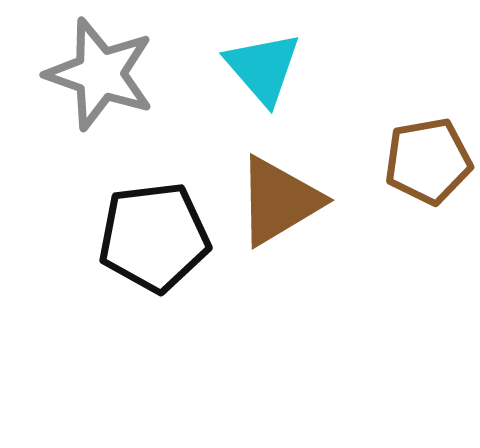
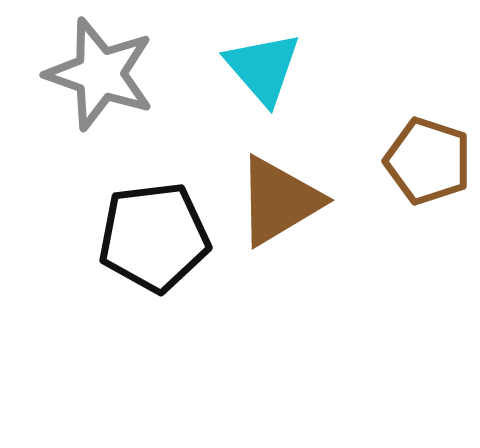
brown pentagon: rotated 28 degrees clockwise
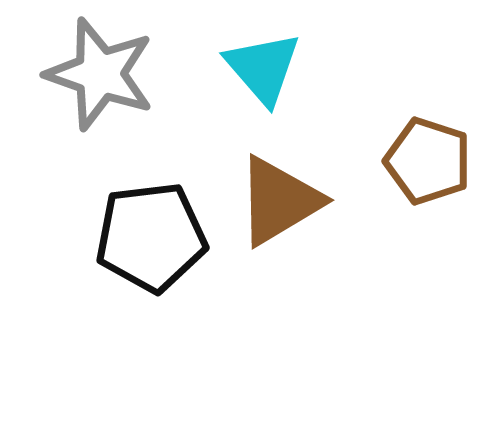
black pentagon: moved 3 px left
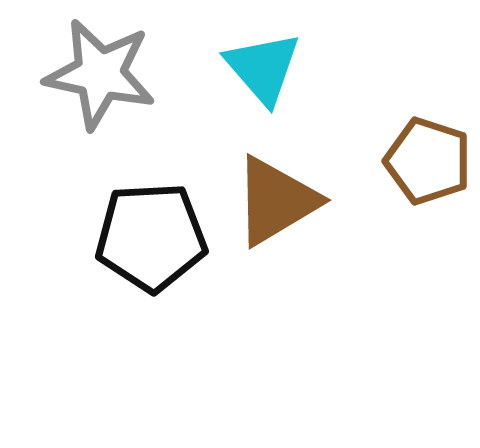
gray star: rotated 7 degrees counterclockwise
brown triangle: moved 3 px left
black pentagon: rotated 4 degrees clockwise
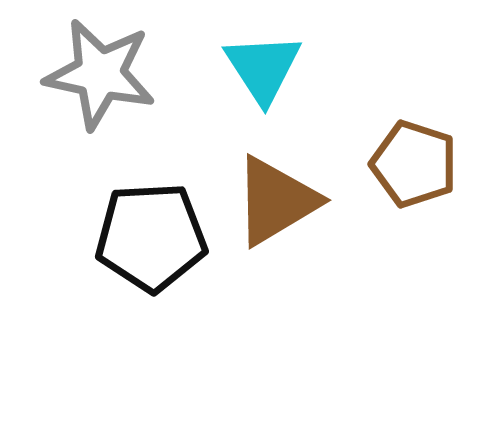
cyan triangle: rotated 8 degrees clockwise
brown pentagon: moved 14 px left, 3 px down
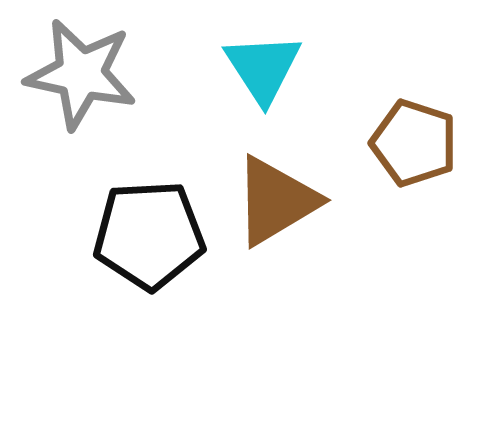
gray star: moved 19 px left
brown pentagon: moved 21 px up
black pentagon: moved 2 px left, 2 px up
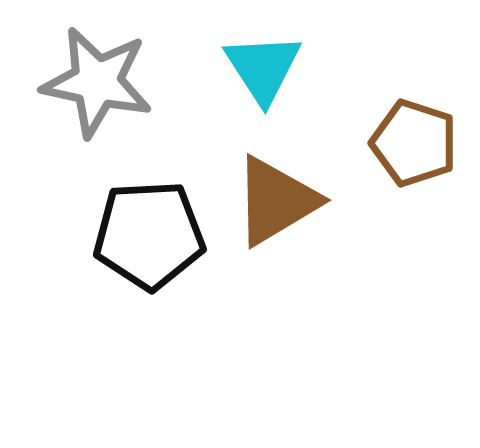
gray star: moved 16 px right, 8 px down
